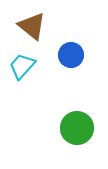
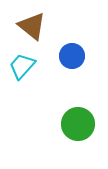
blue circle: moved 1 px right, 1 px down
green circle: moved 1 px right, 4 px up
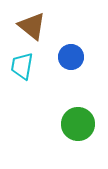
blue circle: moved 1 px left, 1 px down
cyan trapezoid: rotated 32 degrees counterclockwise
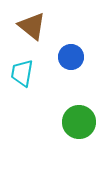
cyan trapezoid: moved 7 px down
green circle: moved 1 px right, 2 px up
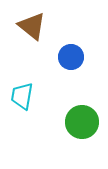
cyan trapezoid: moved 23 px down
green circle: moved 3 px right
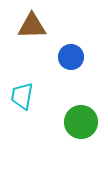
brown triangle: rotated 40 degrees counterclockwise
green circle: moved 1 px left
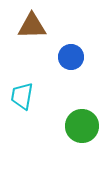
green circle: moved 1 px right, 4 px down
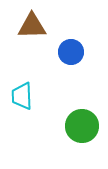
blue circle: moved 5 px up
cyan trapezoid: rotated 12 degrees counterclockwise
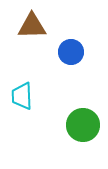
green circle: moved 1 px right, 1 px up
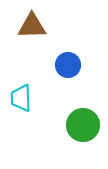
blue circle: moved 3 px left, 13 px down
cyan trapezoid: moved 1 px left, 2 px down
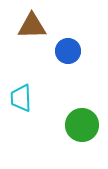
blue circle: moved 14 px up
green circle: moved 1 px left
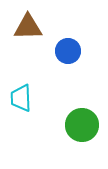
brown triangle: moved 4 px left, 1 px down
